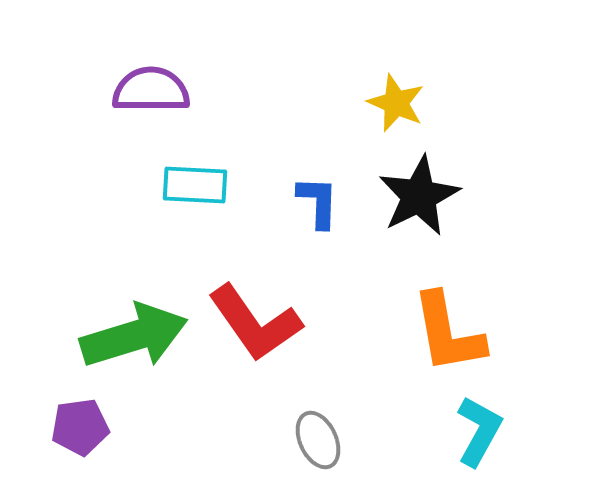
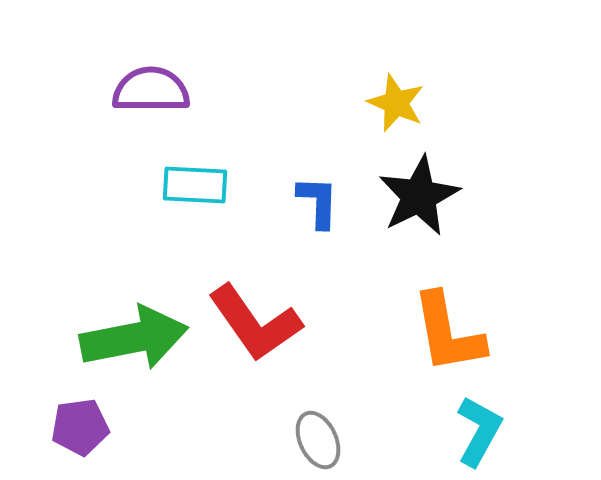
green arrow: moved 2 px down; rotated 6 degrees clockwise
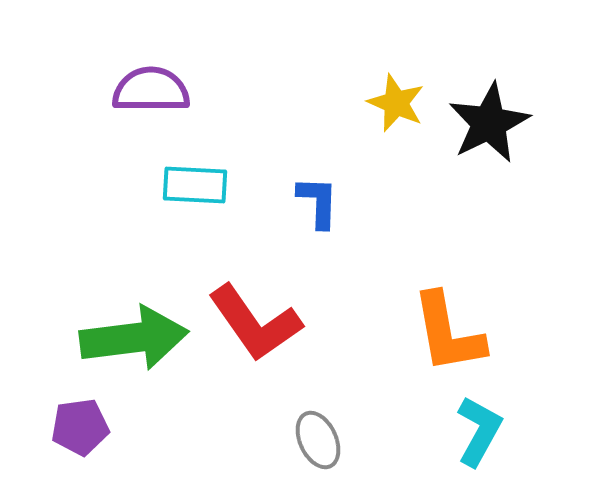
black star: moved 70 px right, 73 px up
green arrow: rotated 4 degrees clockwise
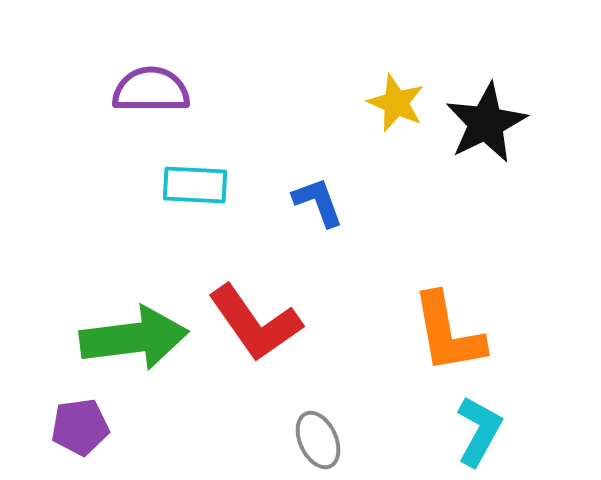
black star: moved 3 px left
blue L-shape: rotated 22 degrees counterclockwise
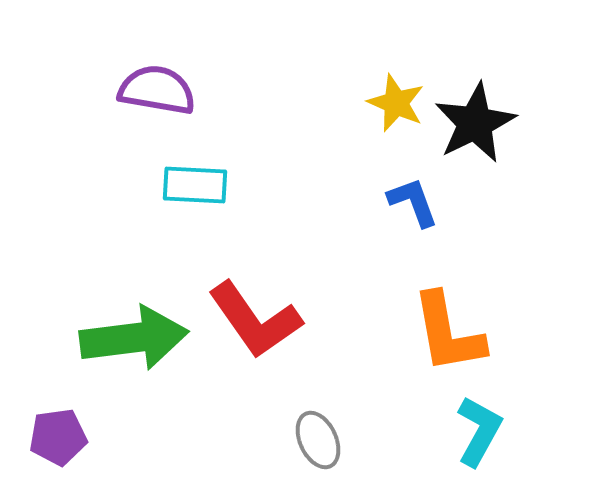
purple semicircle: moved 6 px right; rotated 10 degrees clockwise
black star: moved 11 px left
blue L-shape: moved 95 px right
red L-shape: moved 3 px up
purple pentagon: moved 22 px left, 10 px down
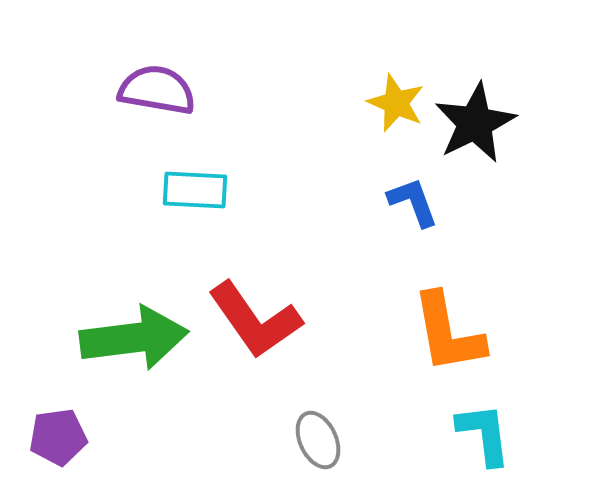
cyan rectangle: moved 5 px down
cyan L-shape: moved 5 px right, 3 px down; rotated 36 degrees counterclockwise
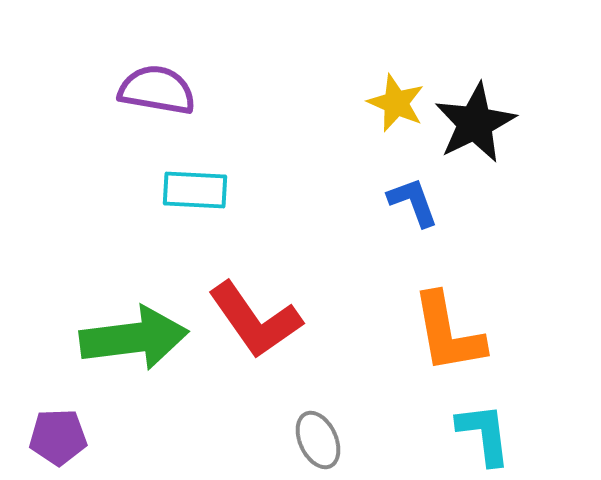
purple pentagon: rotated 6 degrees clockwise
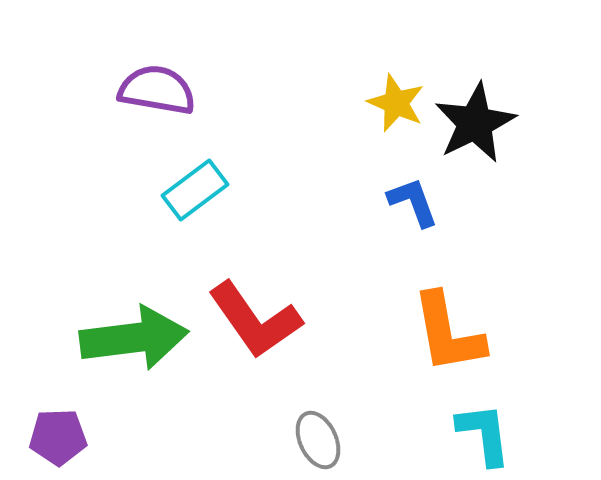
cyan rectangle: rotated 40 degrees counterclockwise
